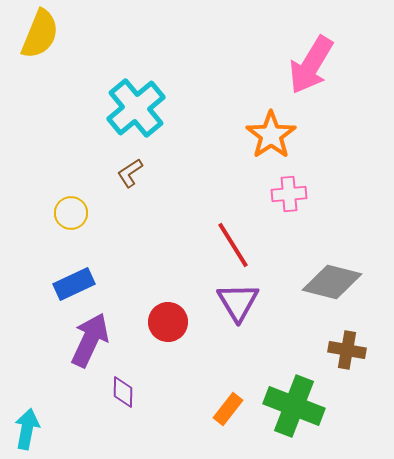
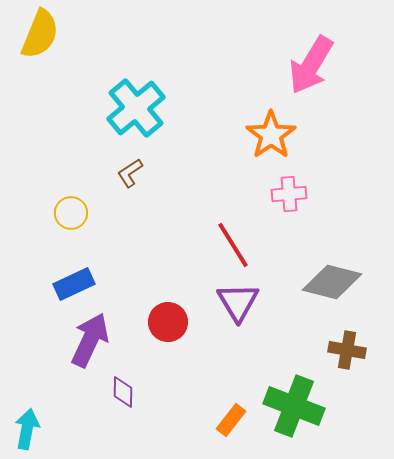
orange rectangle: moved 3 px right, 11 px down
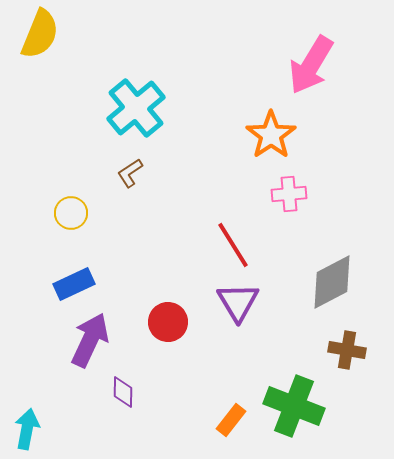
gray diamond: rotated 42 degrees counterclockwise
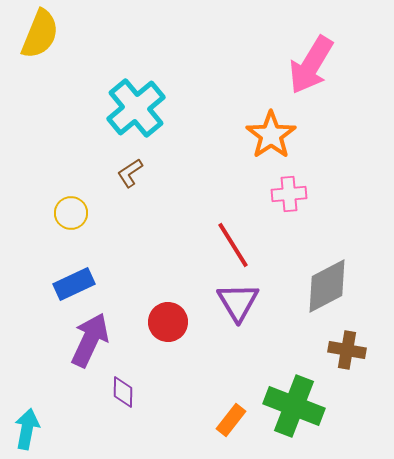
gray diamond: moved 5 px left, 4 px down
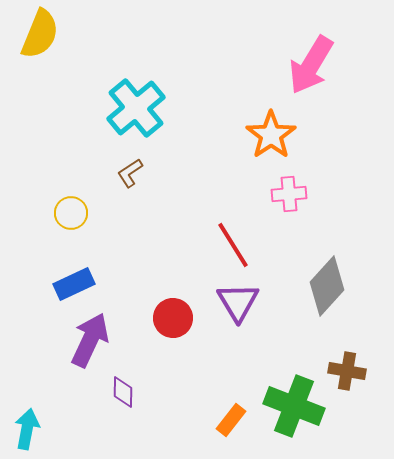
gray diamond: rotated 20 degrees counterclockwise
red circle: moved 5 px right, 4 px up
brown cross: moved 21 px down
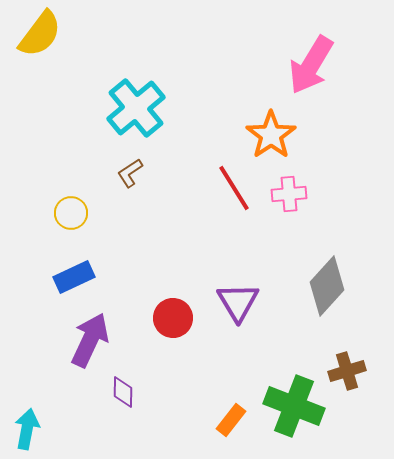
yellow semicircle: rotated 15 degrees clockwise
red line: moved 1 px right, 57 px up
blue rectangle: moved 7 px up
brown cross: rotated 27 degrees counterclockwise
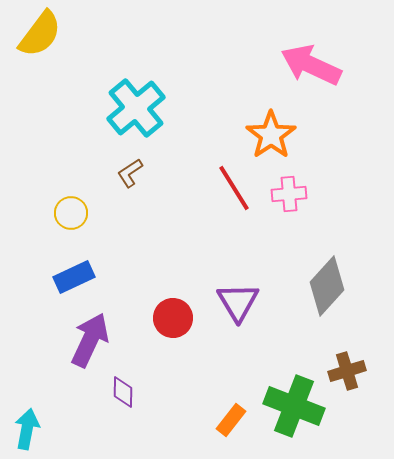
pink arrow: rotated 84 degrees clockwise
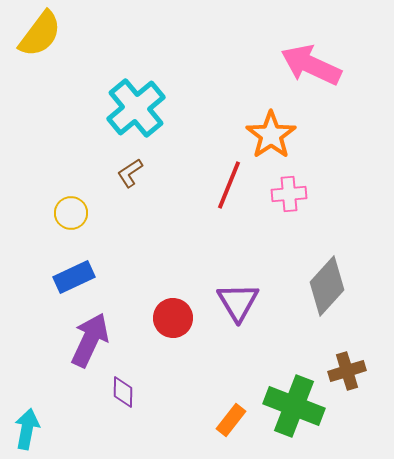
red line: moved 5 px left, 3 px up; rotated 54 degrees clockwise
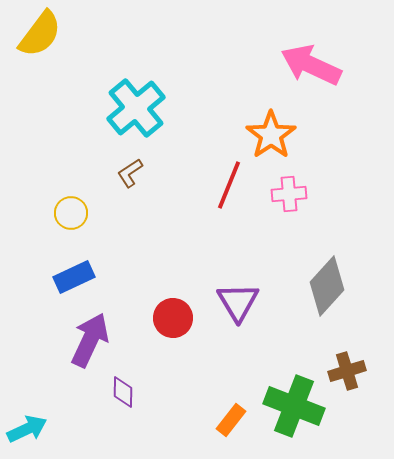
cyan arrow: rotated 54 degrees clockwise
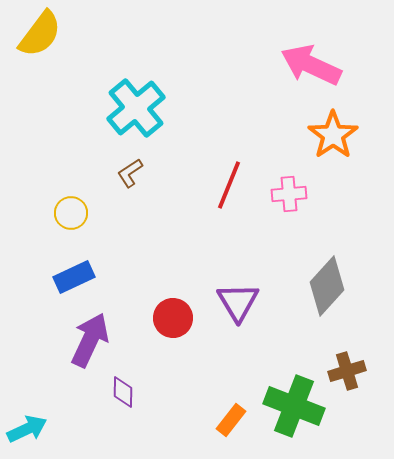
orange star: moved 62 px right
